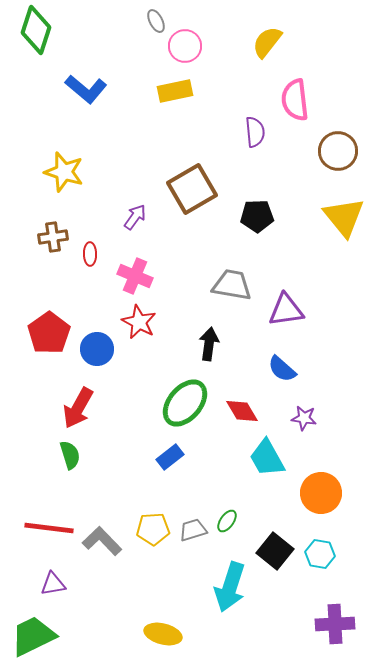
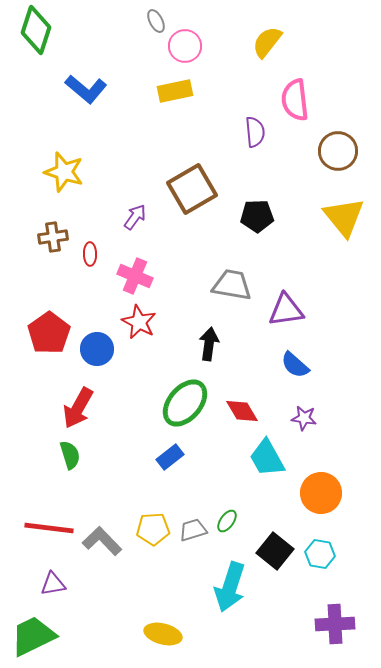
blue semicircle at (282, 369): moved 13 px right, 4 px up
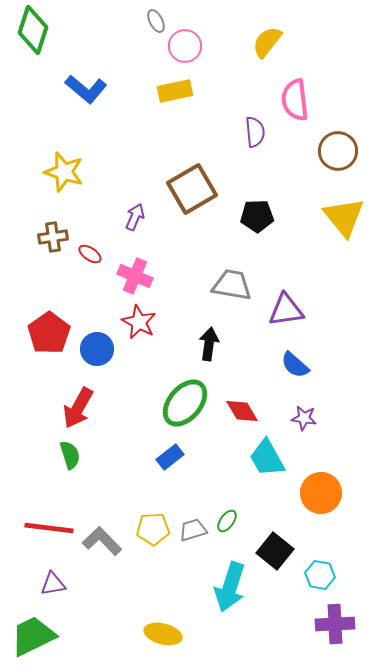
green diamond at (36, 30): moved 3 px left
purple arrow at (135, 217): rotated 12 degrees counterclockwise
red ellipse at (90, 254): rotated 55 degrees counterclockwise
cyan hexagon at (320, 554): moved 21 px down
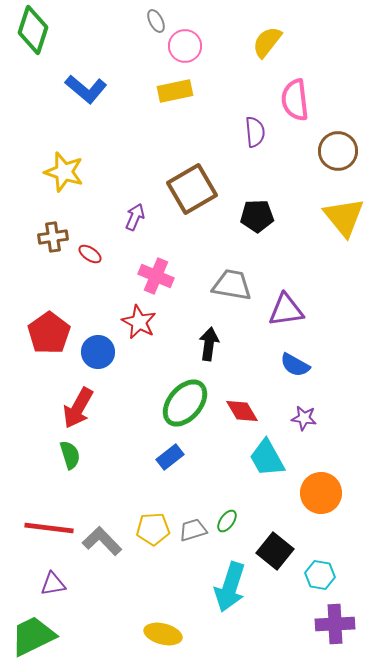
pink cross at (135, 276): moved 21 px right
blue circle at (97, 349): moved 1 px right, 3 px down
blue semicircle at (295, 365): rotated 12 degrees counterclockwise
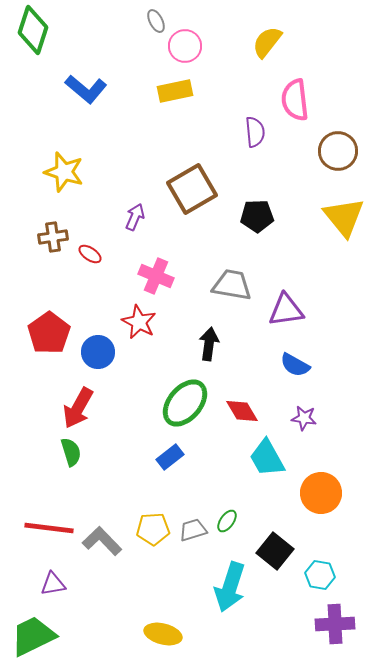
green semicircle at (70, 455): moved 1 px right, 3 px up
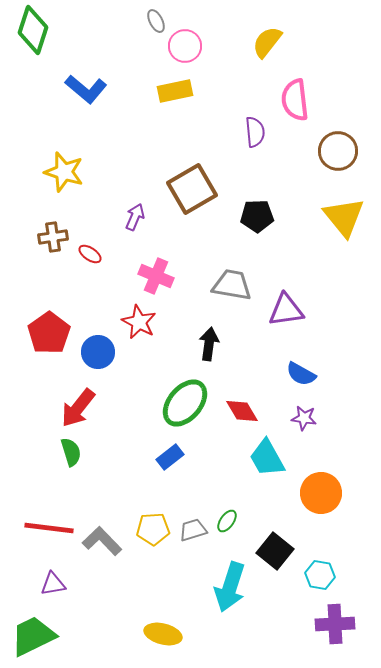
blue semicircle at (295, 365): moved 6 px right, 9 px down
red arrow at (78, 408): rotated 9 degrees clockwise
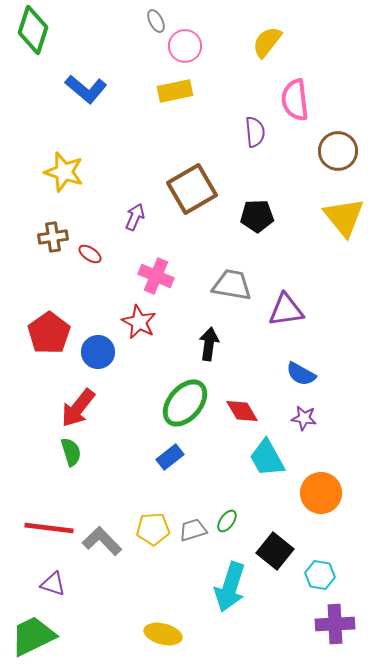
purple triangle at (53, 584): rotated 28 degrees clockwise
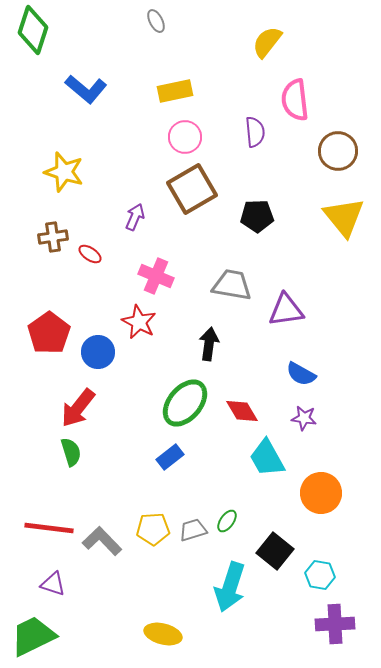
pink circle at (185, 46): moved 91 px down
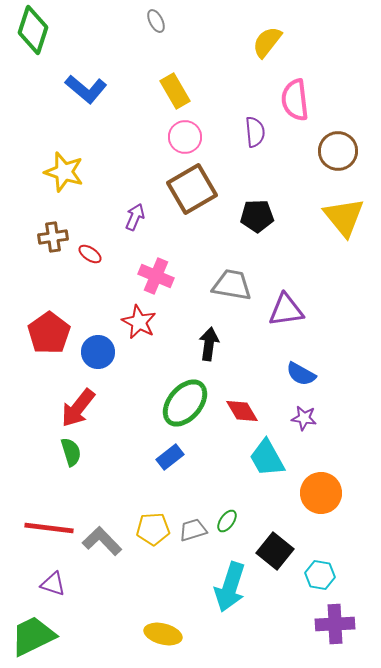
yellow rectangle at (175, 91): rotated 72 degrees clockwise
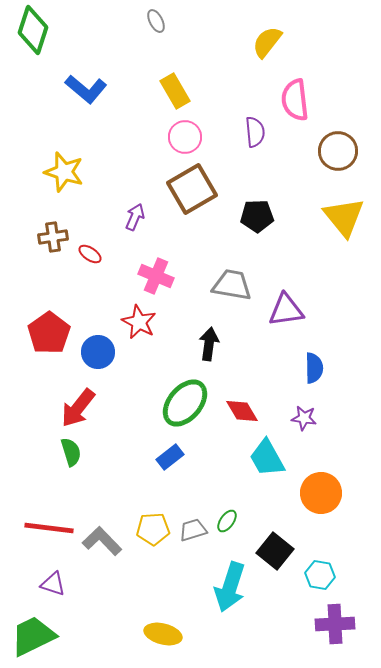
blue semicircle at (301, 374): moved 13 px right, 6 px up; rotated 120 degrees counterclockwise
